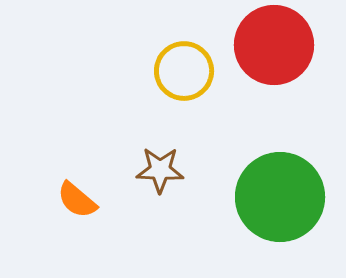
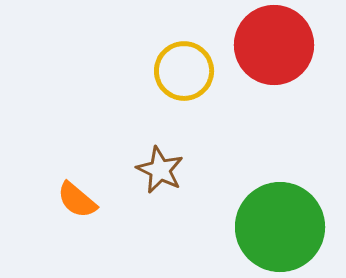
brown star: rotated 24 degrees clockwise
green circle: moved 30 px down
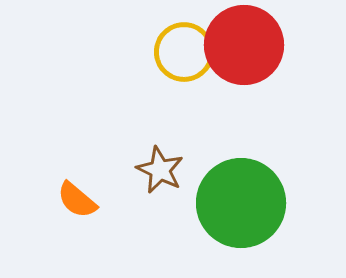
red circle: moved 30 px left
yellow circle: moved 19 px up
green circle: moved 39 px left, 24 px up
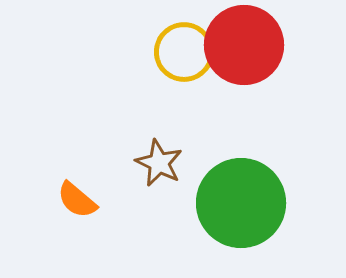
brown star: moved 1 px left, 7 px up
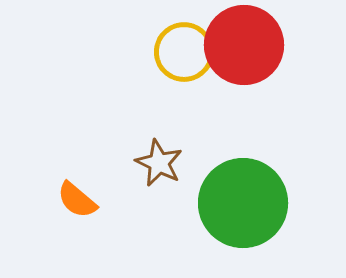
green circle: moved 2 px right
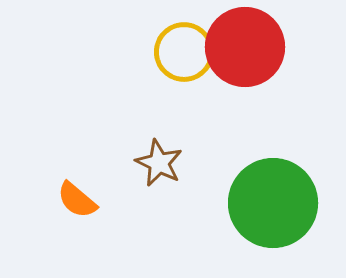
red circle: moved 1 px right, 2 px down
green circle: moved 30 px right
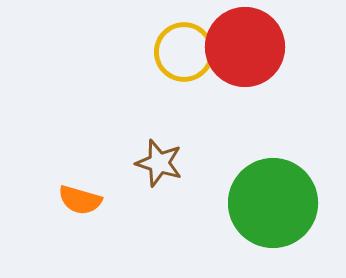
brown star: rotated 9 degrees counterclockwise
orange semicircle: moved 3 px right; rotated 24 degrees counterclockwise
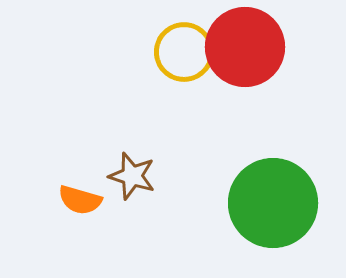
brown star: moved 27 px left, 13 px down
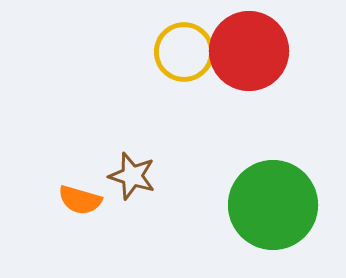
red circle: moved 4 px right, 4 px down
green circle: moved 2 px down
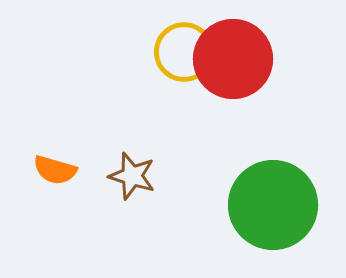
red circle: moved 16 px left, 8 px down
orange semicircle: moved 25 px left, 30 px up
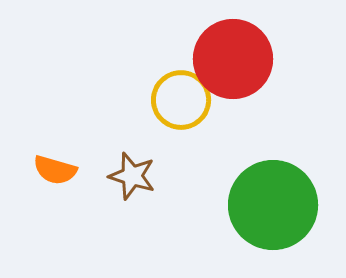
yellow circle: moved 3 px left, 48 px down
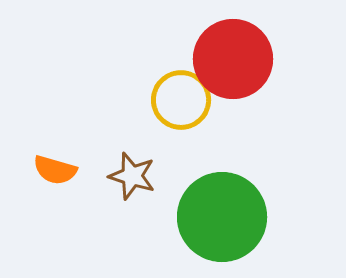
green circle: moved 51 px left, 12 px down
